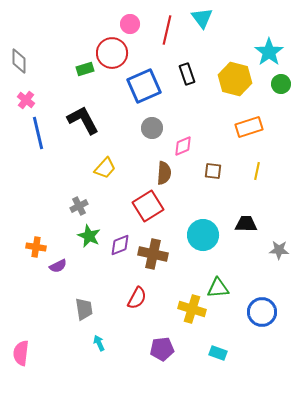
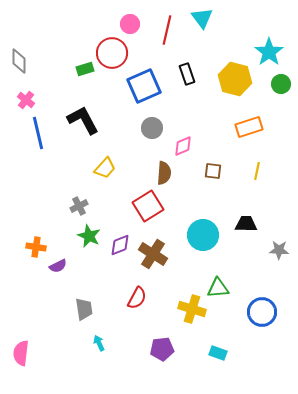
brown cross: rotated 20 degrees clockwise
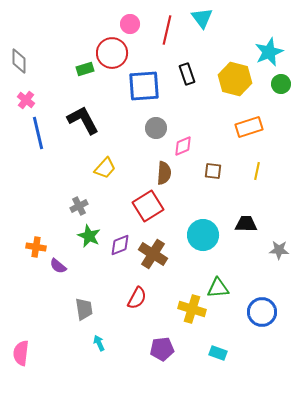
cyan star: rotated 12 degrees clockwise
blue square: rotated 20 degrees clockwise
gray circle: moved 4 px right
purple semicircle: rotated 66 degrees clockwise
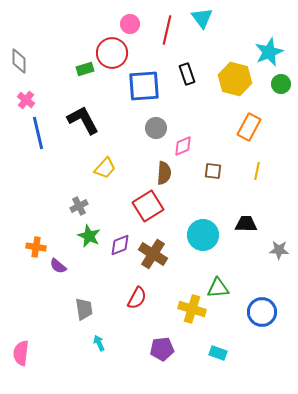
orange rectangle: rotated 44 degrees counterclockwise
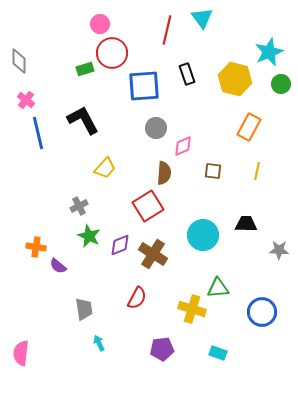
pink circle: moved 30 px left
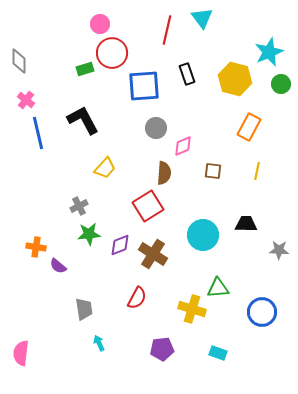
green star: moved 2 px up; rotated 30 degrees counterclockwise
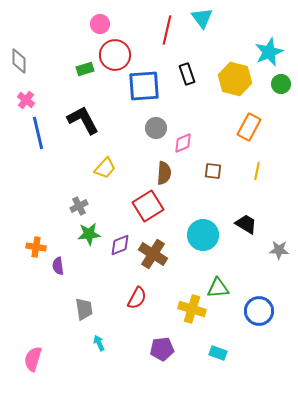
red circle: moved 3 px right, 2 px down
pink diamond: moved 3 px up
black trapezoid: rotated 30 degrees clockwise
purple semicircle: rotated 42 degrees clockwise
blue circle: moved 3 px left, 1 px up
pink semicircle: moved 12 px right, 6 px down; rotated 10 degrees clockwise
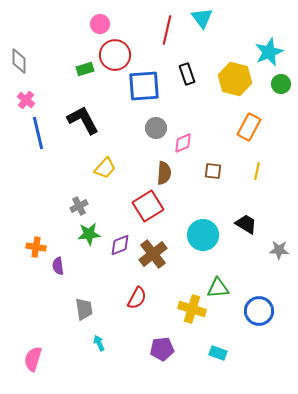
brown cross: rotated 20 degrees clockwise
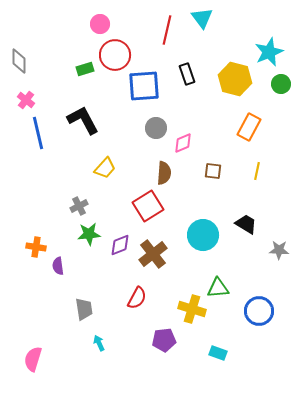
purple pentagon: moved 2 px right, 9 px up
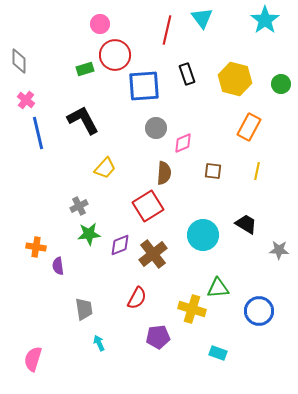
cyan star: moved 4 px left, 32 px up; rotated 12 degrees counterclockwise
purple pentagon: moved 6 px left, 3 px up
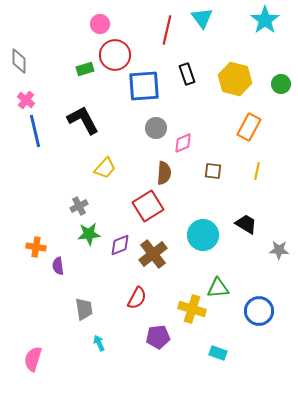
blue line: moved 3 px left, 2 px up
